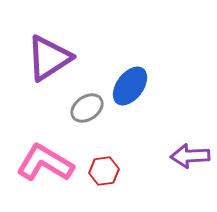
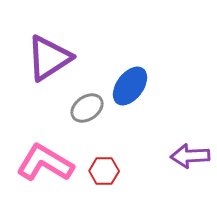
red hexagon: rotated 8 degrees clockwise
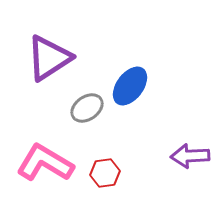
red hexagon: moved 1 px right, 2 px down; rotated 8 degrees counterclockwise
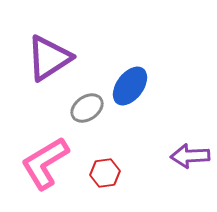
pink L-shape: rotated 62 degrees counterclockwise
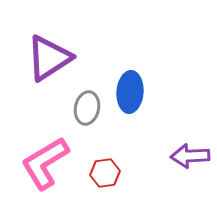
blue ellipse: moved 6 px down; rotated 33 degrees counterclockwise
gray ellipse: rotated 44 degrees counterclockwise
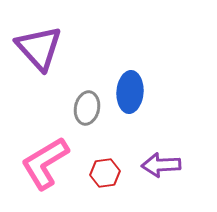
purple triangle: moved 10 px left, 10 px up; rotated 39 degrees counterclockwise
purple arrow: moved 29 px left, 9 px down
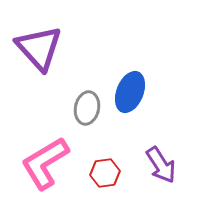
blue ellipse: rotated 18 degrees clockwise
purple arrow: rotated 120 degrees counterclockwise
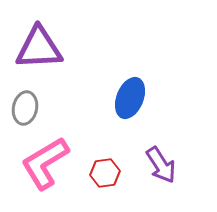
purple triangle: rotated 51 degrees counterclockwise
blue ellipse: moved 6 px down
gray ellipse: moved 62 px left
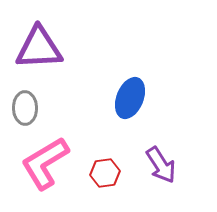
gray ellipse: rotated 12 degrees counterclockwise
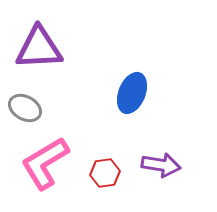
blue ellipse: moved 2 px right, 5 px up
gray ellipse: rotated 60 degrees counterclockwise
purple arrow: rotated 48 degrees counterclockwise
